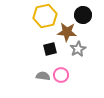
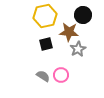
brown star: moved 2 px right
black square: moved 4 px left, 5 px up
gray semicircle: rotated 24 degrees clockwise
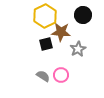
yellow hexagon: rotated 15 degrees counterclockwise
brown star: moved 8 px left
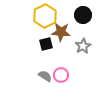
gray star: moved 5 px right, 3 px up
gray semicircle: moved 2 px right
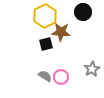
black circle: moved 3 px up
gray star: moved 9 px right, 23 px down
pink circle: moved 2 px down
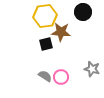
yellow hexagon: rotated 20 degrees clockwise
gray star: rotated 28 degrees counterclockwise
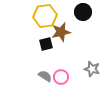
brown star: rotated 18 degrees counterclockwise
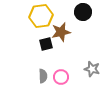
yellow hexagon: moved 4 px left
gray semicircle: moved 2 px left; rotated 56 degrees clockwise
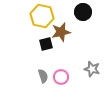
yellow hexagon: moved 1 px right; rotated 20 degrees clockwise
gray semicircle: rotated 16 degrees counterclockwise
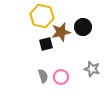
black circle: moved 15 px down
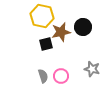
pink circle: moved 1 px up
